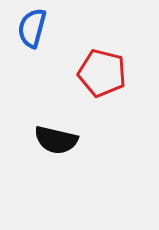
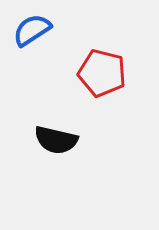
blue semicircle: moved 2 px down; rotated 42 degrees clockwise
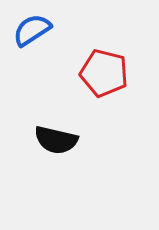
red pentagon: moved 2 px right
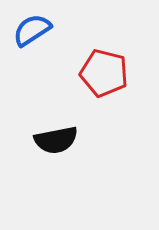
black semicircle: rotated 24 degrees counterclockwise
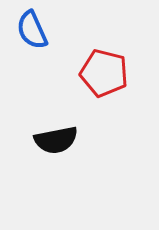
blue semicircle: rotated 81 degrees counterclockwise
